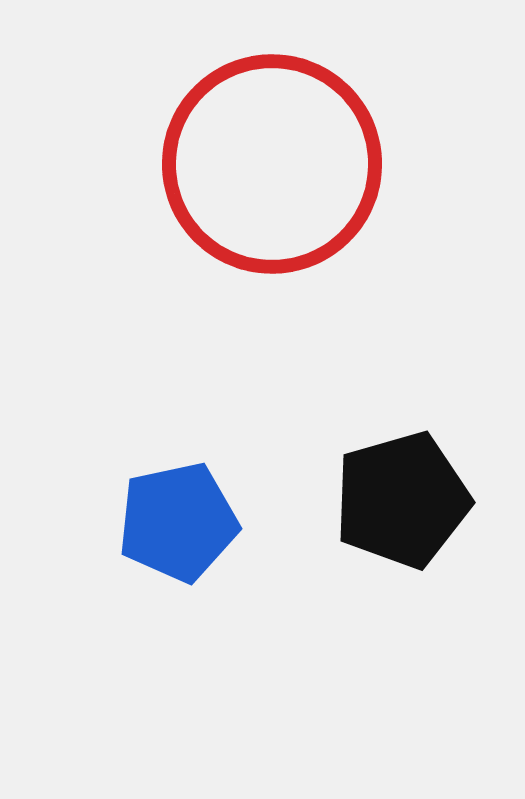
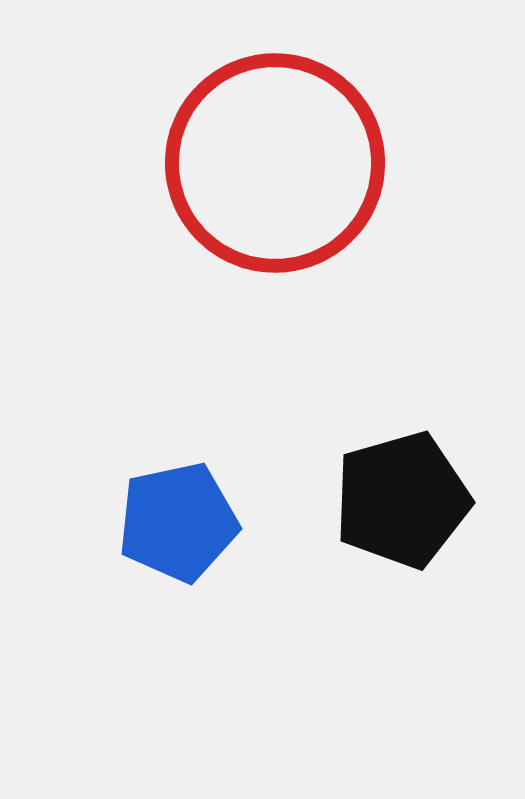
red circle: moved 3 px right, 1 px up
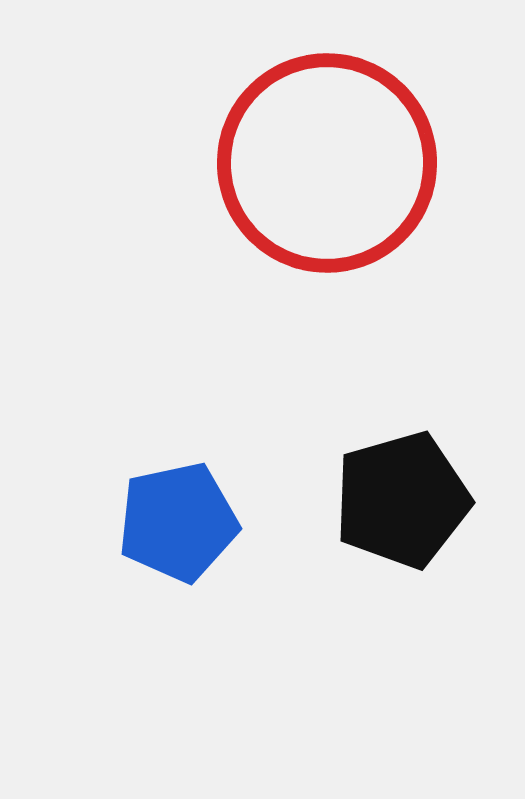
red circle: moved 52 px right
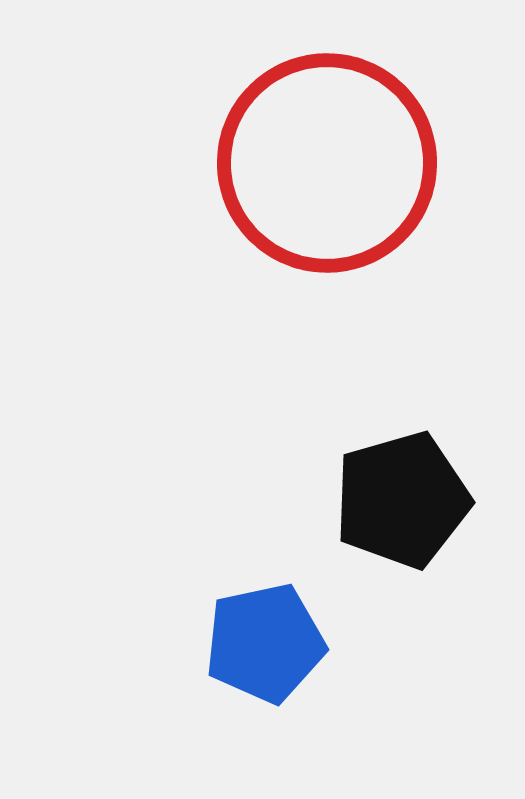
blue pentagon: moved 87 px right, 121 px down
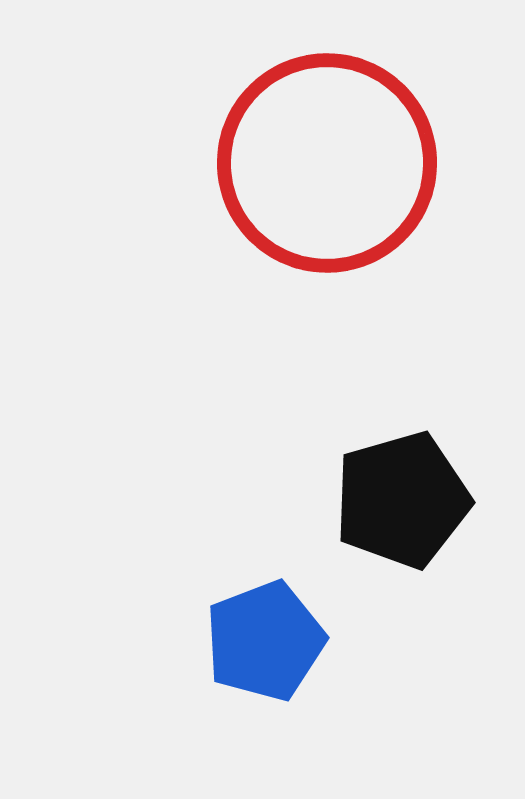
blue pentagon: moved 2 px up; rotated 9 degrees counterclockwise
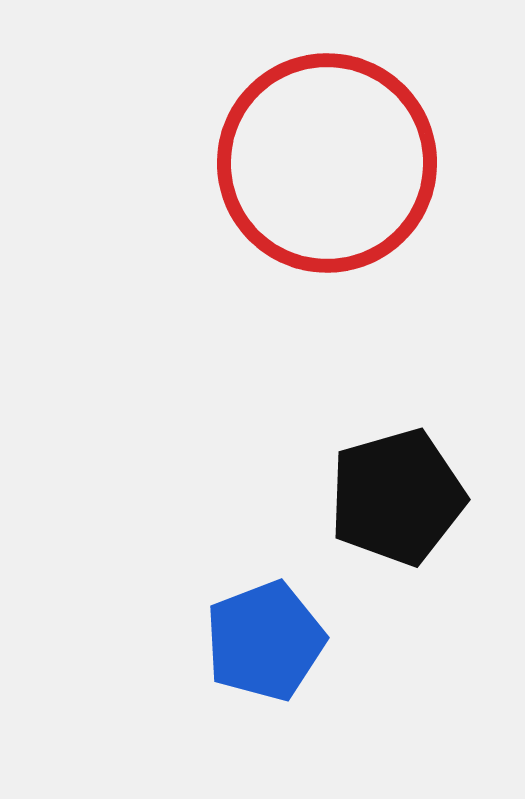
black pentagon: moved 5 px left, 3 px up
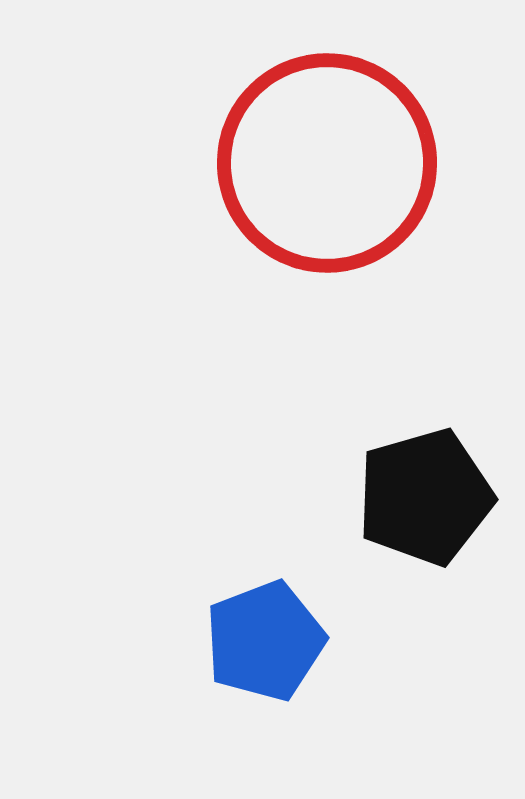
black pentagon: moved 28 px right
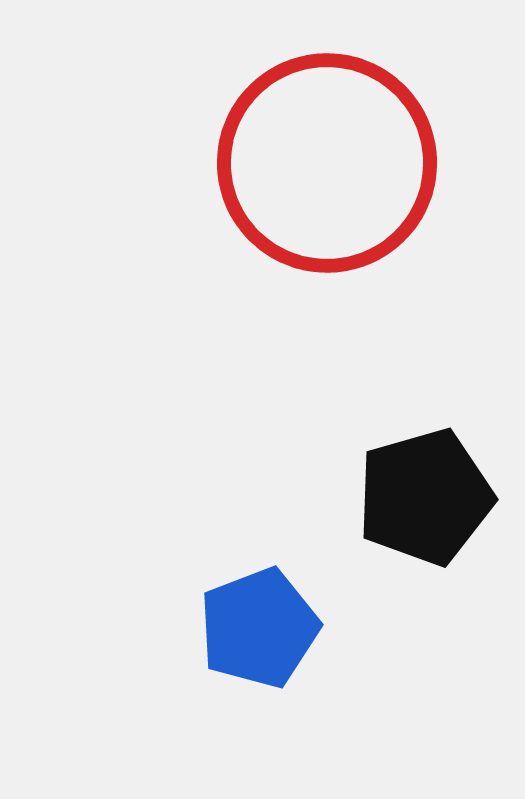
blue pentagon: moved 6 px left, 13 px up
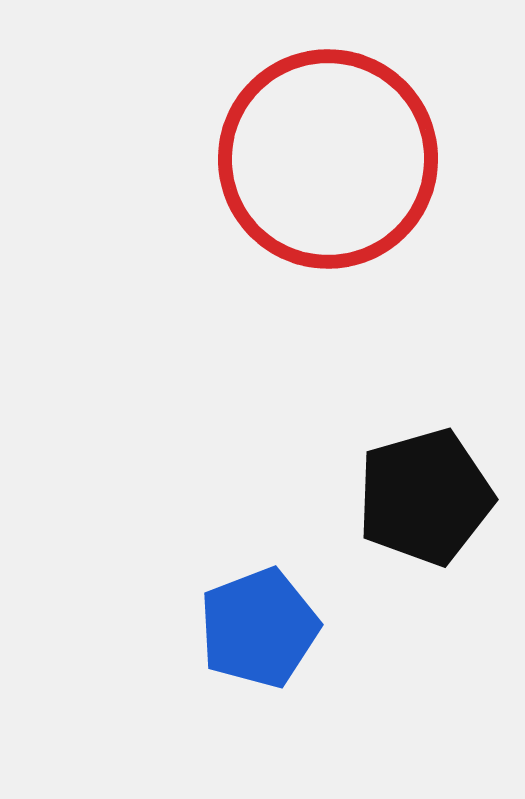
red circle: moved 1 px right, 4 px up
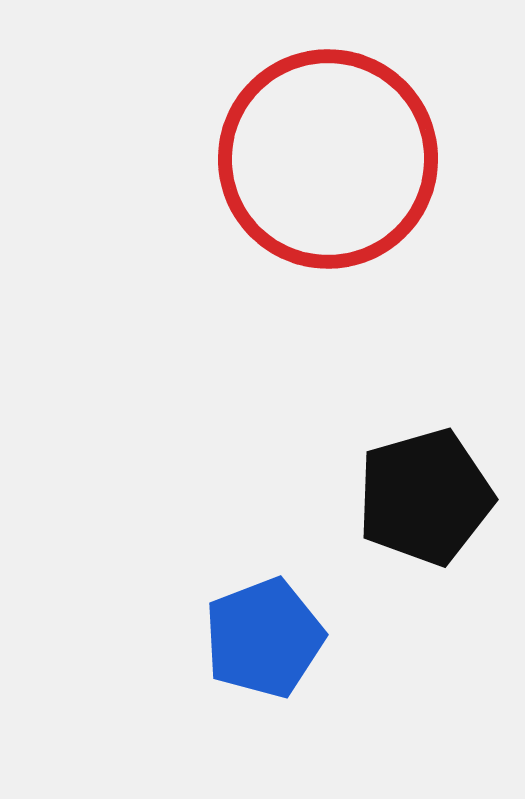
blue pentagon: moved 5 px right, 10 px down
